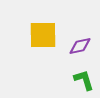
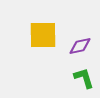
green L-shape: moved 2 px up
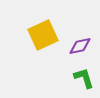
yellow square: rotated 24 degrees counterclockwise
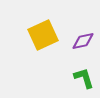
purple diamond: moved 3 px right, 5 px up
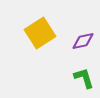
yellow square: moved 3 px left, 2 px up; rotated 8 degrees counterclockwise
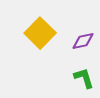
yellow square: rotated 12 degrees counterclockwise
